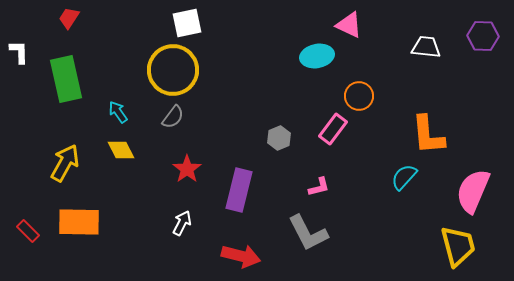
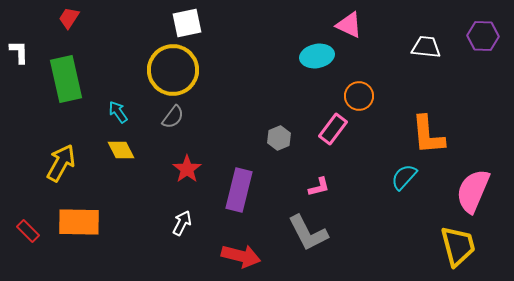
yellow arrow: moved 4 px left
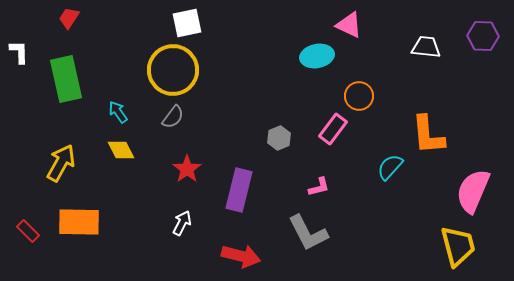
cyan semicircle: moved 14 px left, 10 px up
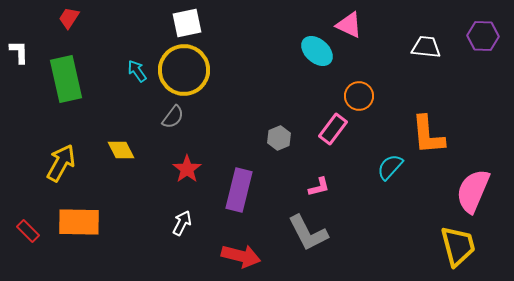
cyan ellipse: moved 5 px up; rotated 52 degrees clockwise
yellow circle: moved 11 px right
cyan arrow: moved 19 px right, 41 px up
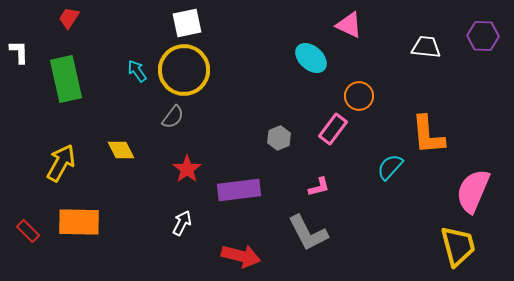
cyan ellipse: moved 6 px left, 7 px down
purple rectangle: rotated 69 degrees clockwise
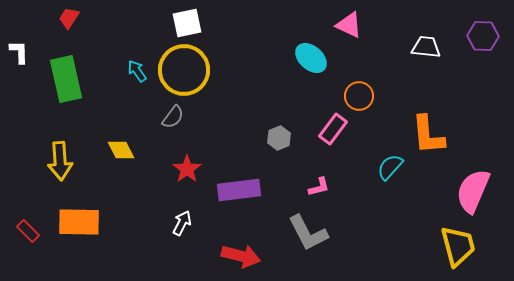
yellow arrow: moved 1 px left, 2 px up; rotated 147 degrees clockwise
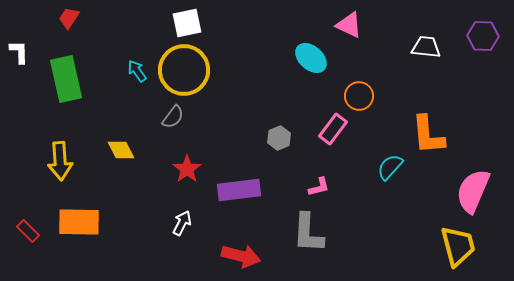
gray L-shape: rotated 30 degrees clockwise
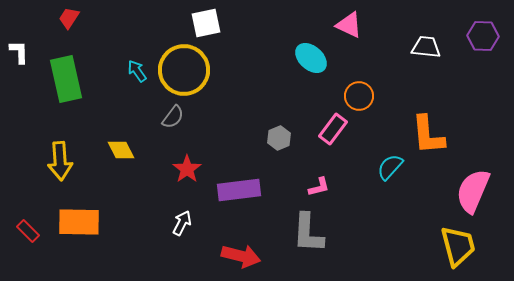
white square: moved 19 px right
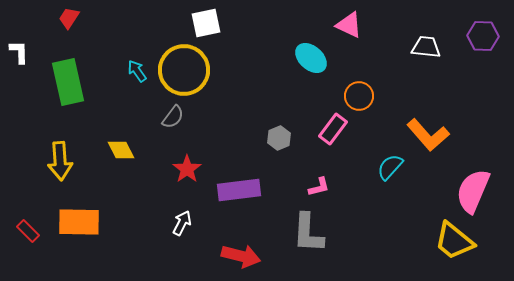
green rectangle: moved 2 px right, 3 px down
orange L-shape: rotated 36 degrees counterclockwise
yellow trapezoid: moved 4 px left, 5 px up; rotated 144 degrees clockwise
